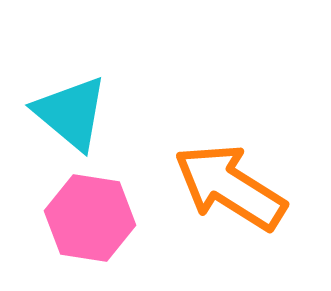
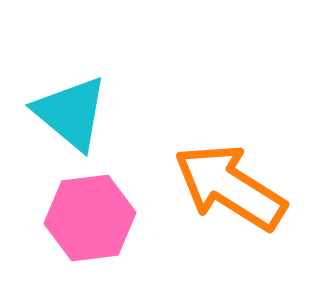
pink hexagon: rotated 16 degrees counterclockwise
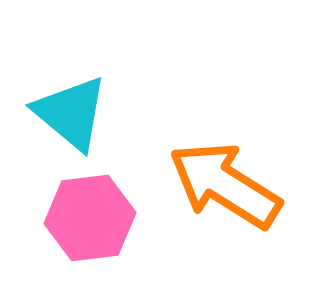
orange arrow: moved 5 px left, 2 px up
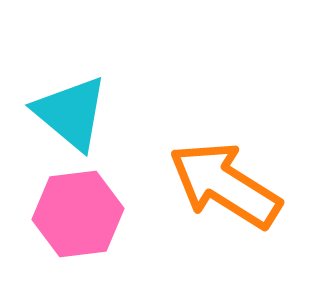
pink hexagon: moved 12 px left, 4 px up
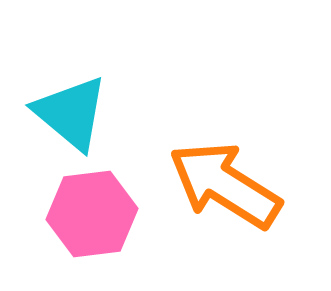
pink hexagon: moved 14 px right
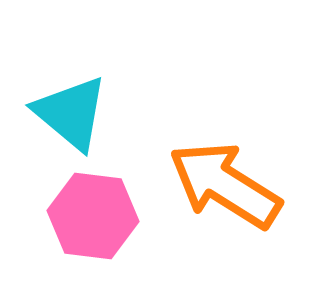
pink hexagon: moved 1 px right, 2 px down; rotated 14 degrees clockwise
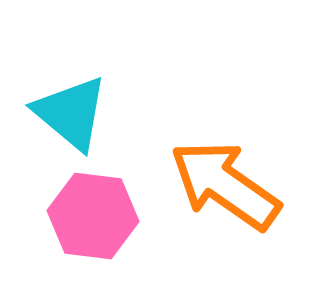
orange arrow: rotated 3 degrees clockwise
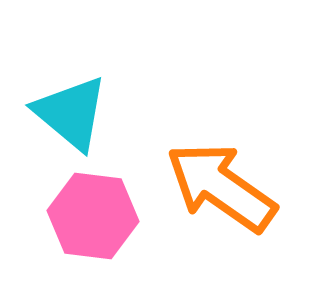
orange arrow: moved 4 px left, 2 px down
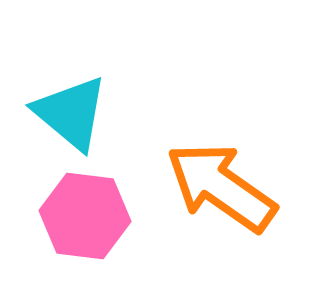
pink hexagon: moved 8 px left
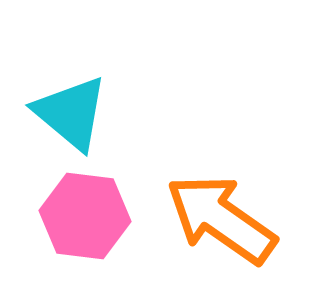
orange arrow: moved 32 px down
